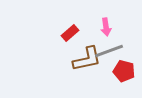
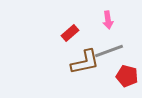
pink arrow: moved 2 px right, 7 px up
brown L-shape: moved 2 px left, 3 px down
red pentagon: moved 3 px right, 5 px down
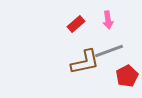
red rectangle: moved 6 px right, 9 px up
red pentagon: rotated 30 degrees clockwise
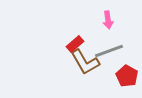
red rectangle: moved 1 px left, 20 px down
brown L-shape: rotated 72 degrees clockwise
red pentagon: rotated 15 degrees counterclockwise
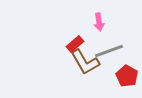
pink arrow: moved 9 px left, 2 px down
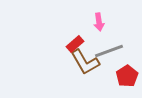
red pentagon: rotated 10 degrees clockwise
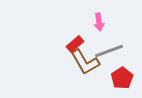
red pentagon: moved 5 px left, 2 px down
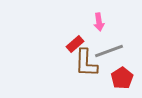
brown L-shape: moved 1 px right, 1 px down; rotated 32 degrees clockwise
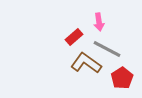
red rectangle: moved 1 px left, 7 px up
gray line: moved 2 px left, 2 px up; rotated 48 degrees clockwise
brown L-shape: rotated 124 degrees clockwise
